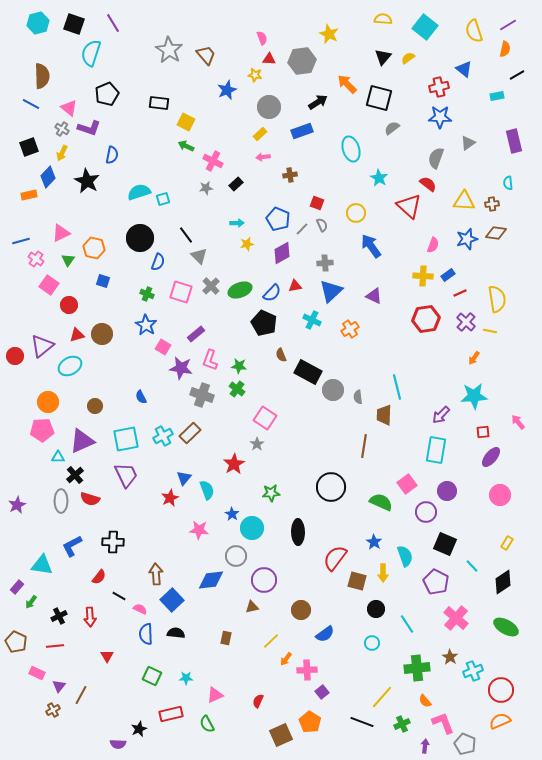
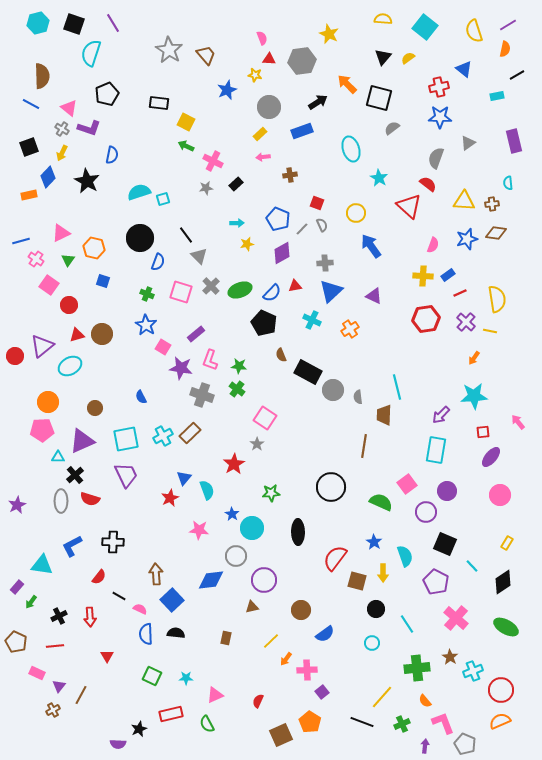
brown circle at (95, 406): moved 2 px down
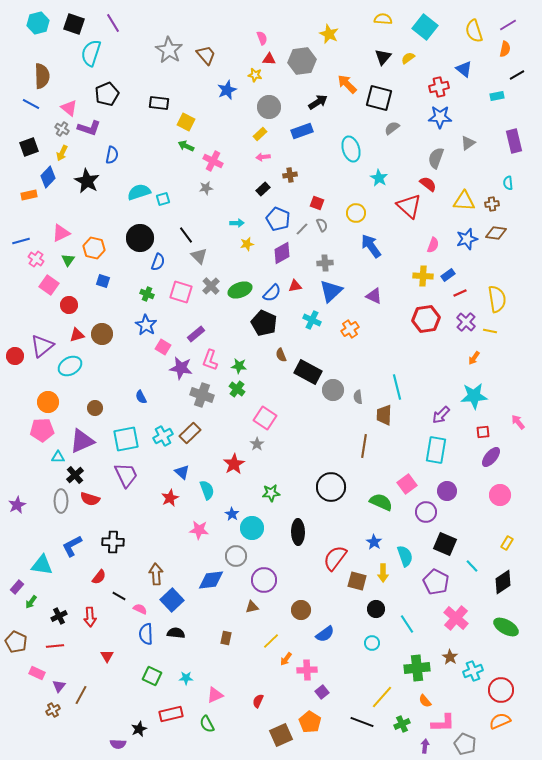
black rectangle at (236, 184): moved 27 px right, 5 px down
blue triangle at (184, 478): moved 2 px left, 6 px up; rotated 28 degrees counterclockwise
pink L-shape at (443, 723): rotated 110 degrees clockwise
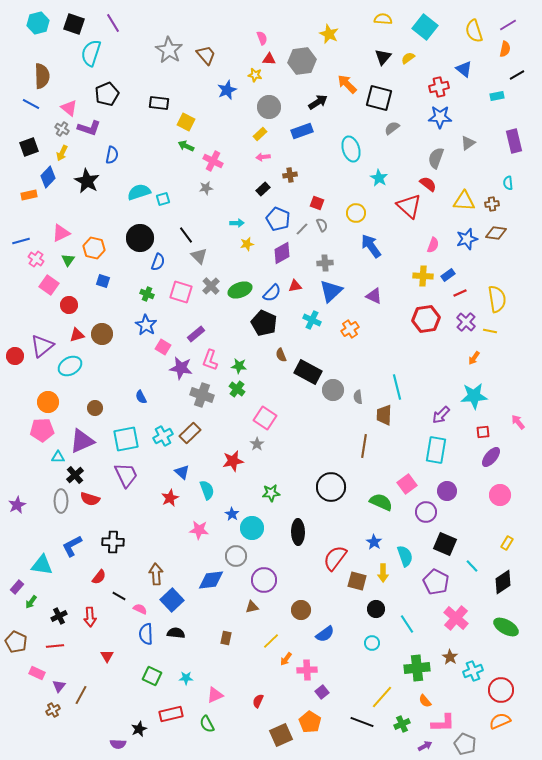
red star at (234, 464): moved 1 px left, 3 px up; rotated 20 degrees clockwise
purple arrow at (425, 746): rotated 56 degrees clockwise
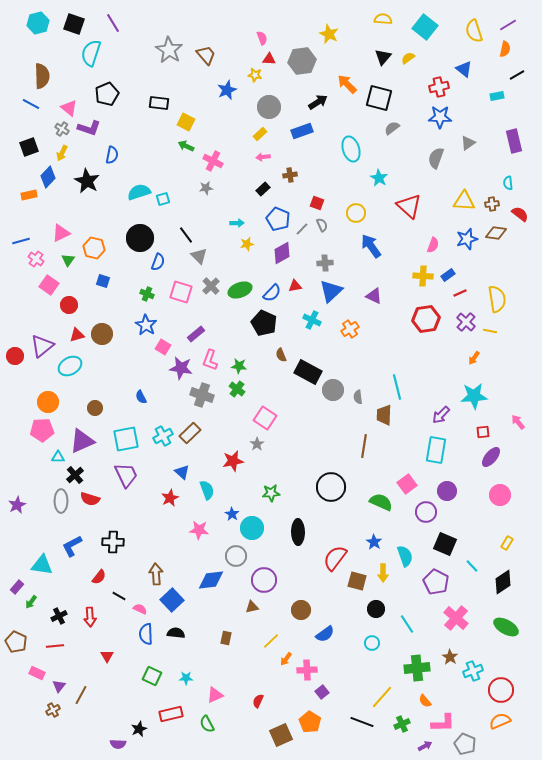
red semicircle at (428, 184): moved 92 px right, 30 px down
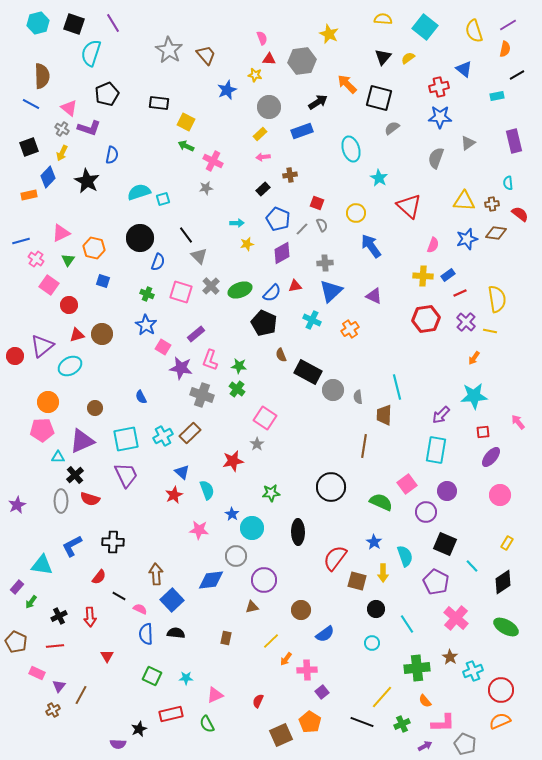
red star at (170, 498): moved 4 px right, 3 px up
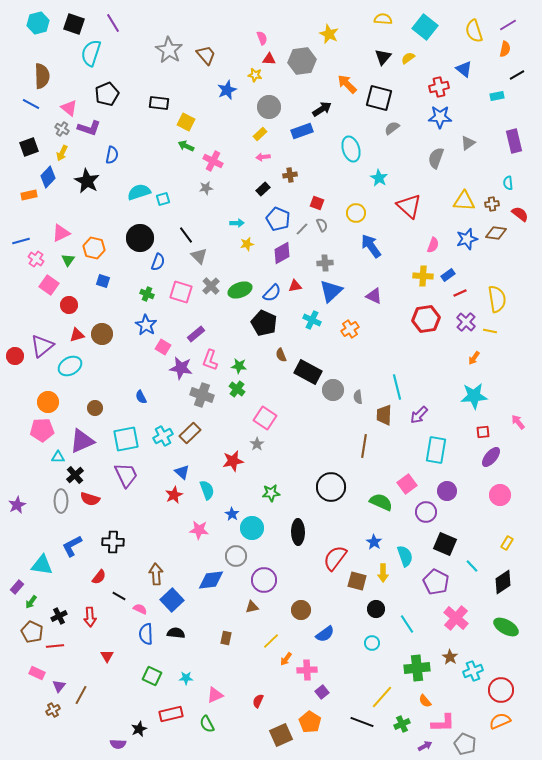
black arrow at (318, 102): moved 4 px right, 7 px down
purple arrow at (441, 415): moved 22 px left
brown pentagon at (16, 642): moved 16 px right, 10 px up
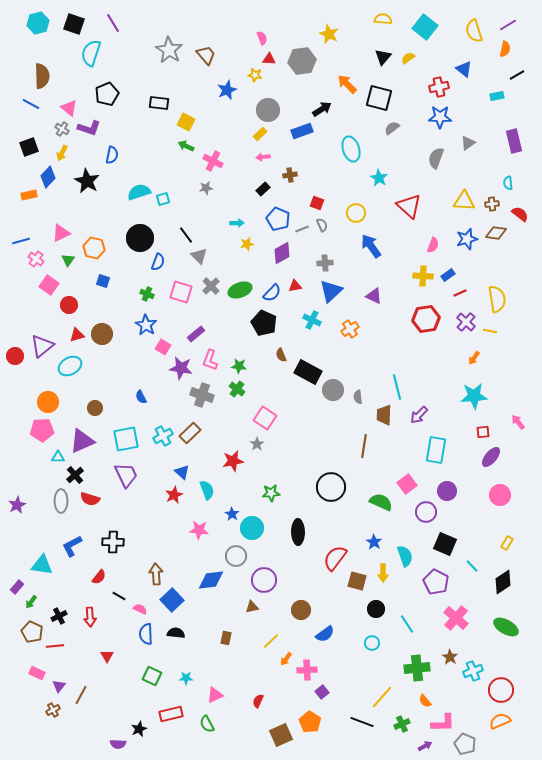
gray circle at (269, 107): moved 1 px left, 3 px down
gray line at (302, 229): rotated 24 degrees clockwise
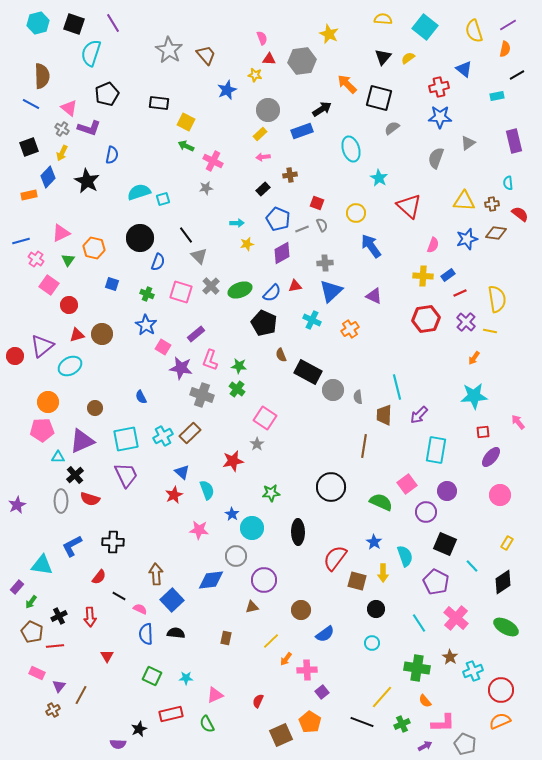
blue square at (103, 281): moved 9 px right, 3 px down
cyan line at (407, 624): moved 12 px right, 1 px up
green cross at (417, 668): rotated 15 degrees clockwise
